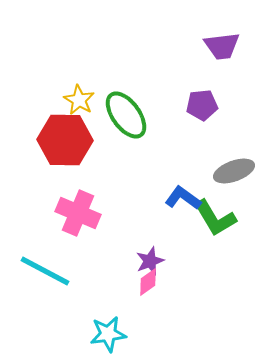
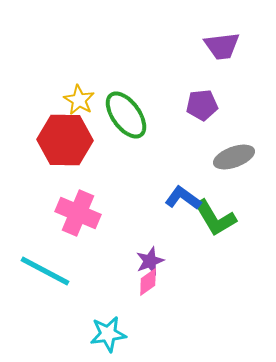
gray ellipse: moved 14 px up
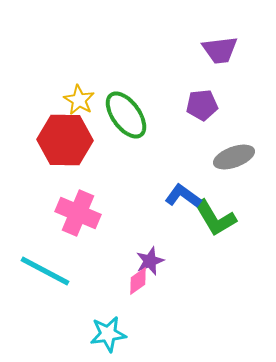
purple trapezoid: moved 2 px left, 4 px down
blue L-shape: moved 2 px up
pink diamond: moved 10 px left, 1 px up
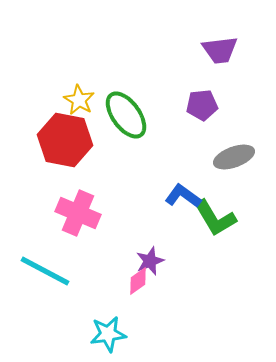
red hexagon: rotated 10 degrees clockwise
